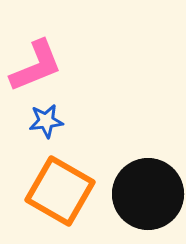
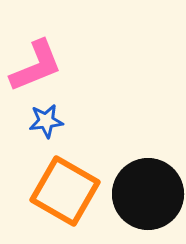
orange square: moved 5 px right
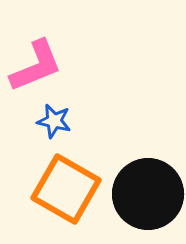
blue star: moved 8 px right; rotated 20 degrees clockwise
orange square: moved 1 px right, 2 px up
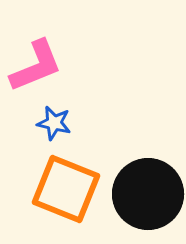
blue star: moved 2 px down
orange square: rotated 8 degrees counterclockwise
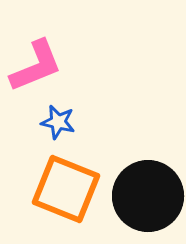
blue star: moved 4 px right, 1 px up
black circle: moved 2 px down
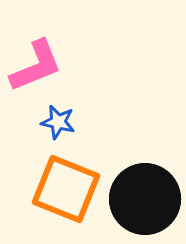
black circle: moved 3 px left, 3 px down
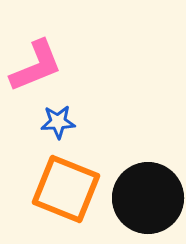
blue star: rotated 16 degrees counterclockwise
black circle: moved 3 px right, 1 px up
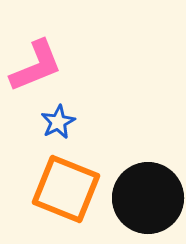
blue star: rotated 24 degrees counterclockwise
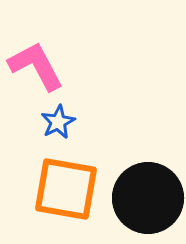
pink L-shape: rotated 96 degrees counterclockwise
orange square: rotated 12 degrees counterclockwise
